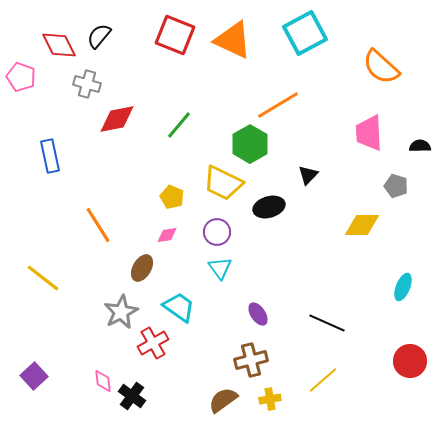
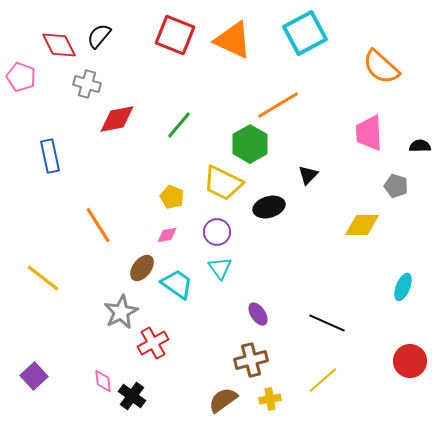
brown ellipse at (142, 268): rotated 8 degrees clockwise
cyan trapezoid at (179, 307): moved 2 px left, 23 px up
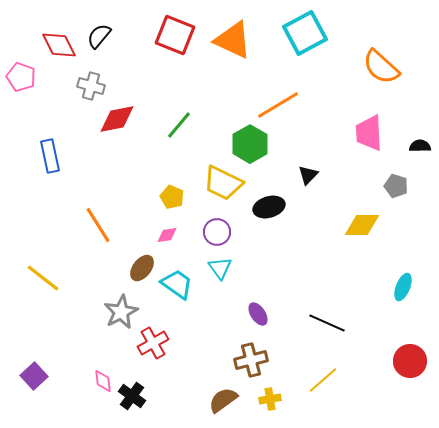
gray cross at (87, 84): moved 4 px right, 2 px down
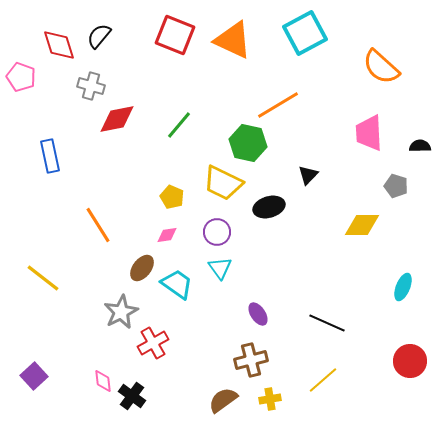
red diamond at (59, 45): rotated 9 degrees clockwise
green hexagon at (250, 144): moved 2 px left, 1 px up; rotated 18 degrees counterclockwise
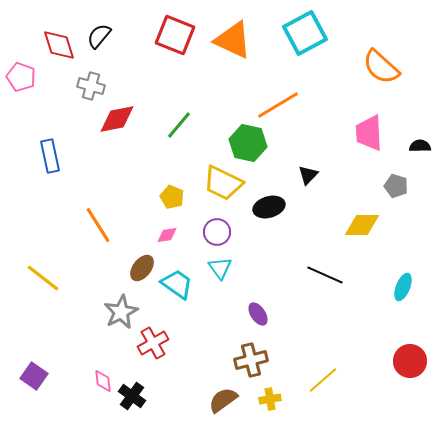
black line at (327, 323): moved 2 px left, 48 px up
purple square at (34, 376): rotated 12 degrees counterclockwise
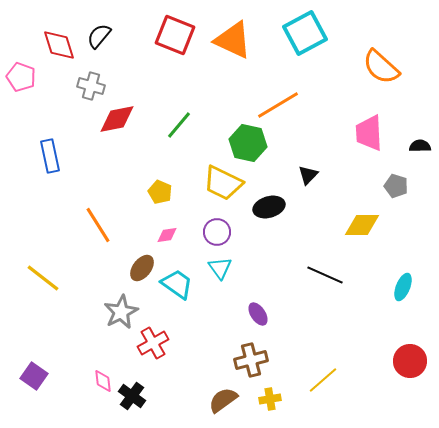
yellow pentagon at (172, 197): moved 12 px left, 5 px up
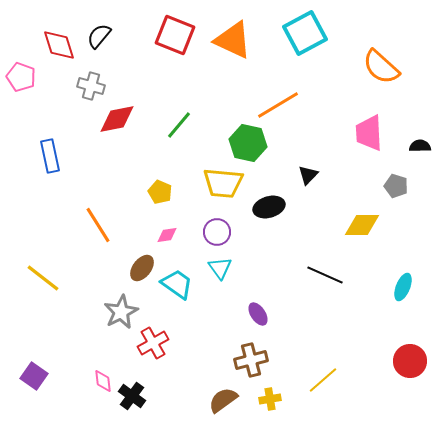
yellow trapezoid at (223, 183): rotated 21 degrees counterclockwise
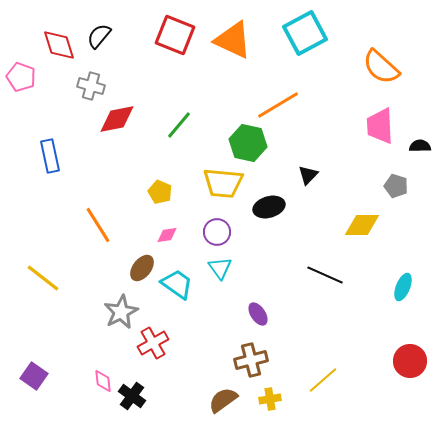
pink trapezoid at (369, 133): moved 11 px right, 7 px up
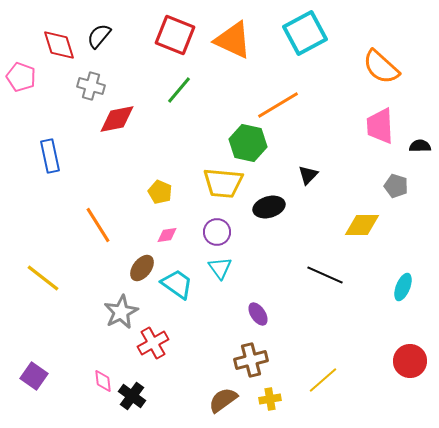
green line at (179, 125): moved 35 px up
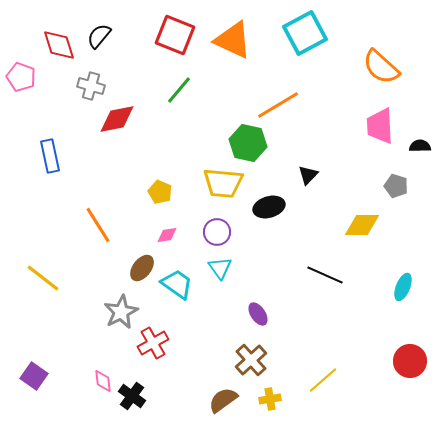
brown cross at (251, 360): rotated 28 degrees counterclockwise
